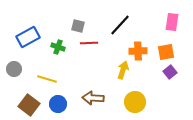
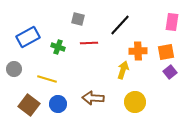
gray square: moved 7 px up
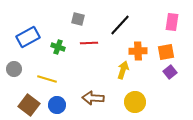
blue circle: moved 1 px left, 1 px down
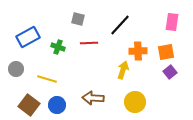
gray circle: moved 2 px right
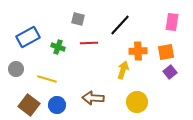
yellow circle: moved 2 px right
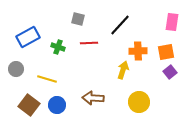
yellow circle: moved 2 px right
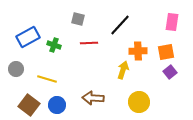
green cross: moved 4 px left, 2 px up
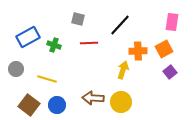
orange square: moved 2 px left, 3 px up; rotated 18 degrees counterclockwise
yellow circle: moved 18 px left
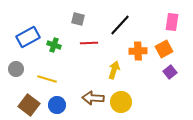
yellow arrow: moved 9 px left
